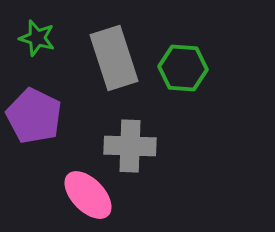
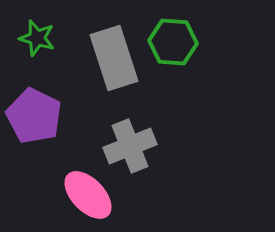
green hexagon: moved 10 px left, 26 px up
gray cross: rotated 24 degrees counterclockwise
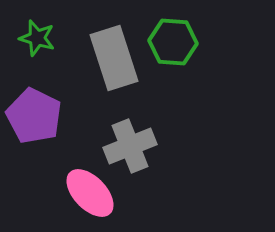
pink ellipse: moved 2 px right, 2 px up
